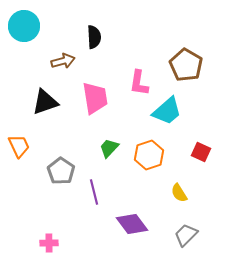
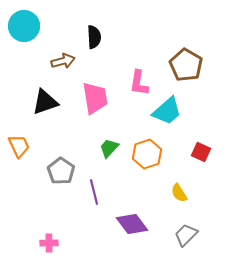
orange hexagon: moved 2 px left, 1 px up
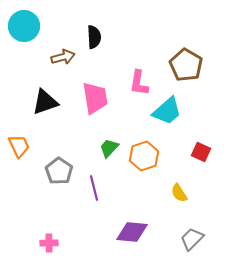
brown arrow: moved 4 px up
orange hexagon: moved 3 px left, 2 px down
gray pentagon: moved 2 px left
purple line: moved 4 px up
purple diamond: moved 8 px down; rotated 48 degrees counterclockwise
gray trapezoid: moved 6 px right, 4 px down
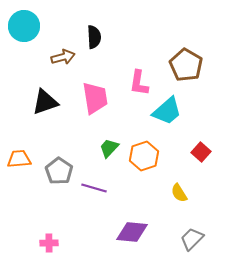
orange trapezoid: moved 13 px down; rotated 70 degrees counterclockwise
red square: rotated 18 degrees clockwise
purple line: rotated 60 degrees counterclockwise
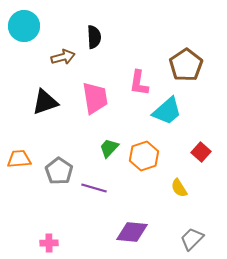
brown pentagon: rotated 8 degrees clockwise
yellow semicircle: moved 5 px up
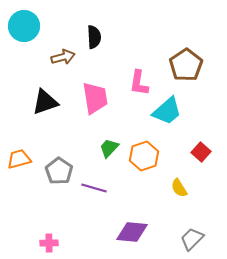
orange trapezoid: rotated 10 degrees counterclockwise
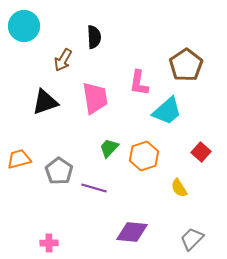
brown arrow: moved 3 px down; rotated 135 degrees clockwise
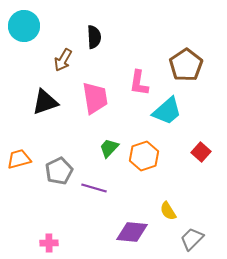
gray pentagon: rotated 12 degrees clockwise
yellow semicircle: moved 11 px left, 23 px down
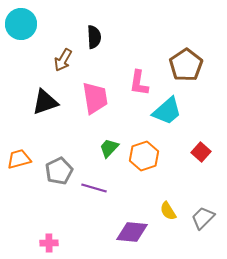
cyan circle: moved 3 px left, 2 px up
gray trapezoid: moved 11 px right, 21 px up
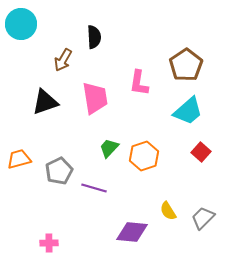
cyan trapezoid: moved 21 px right
